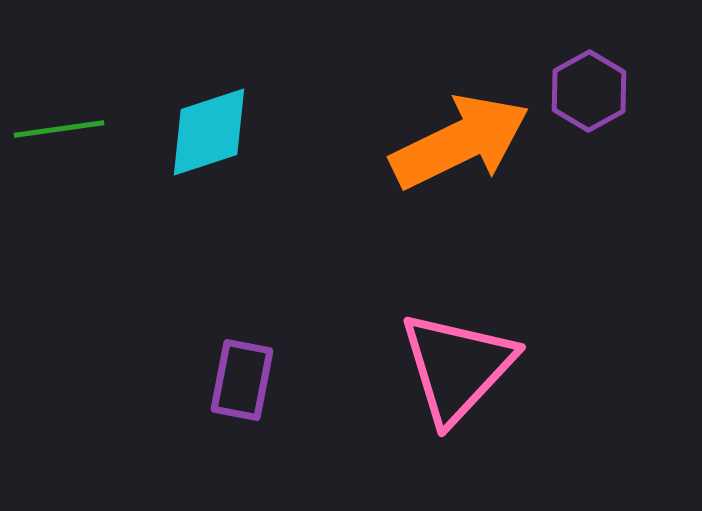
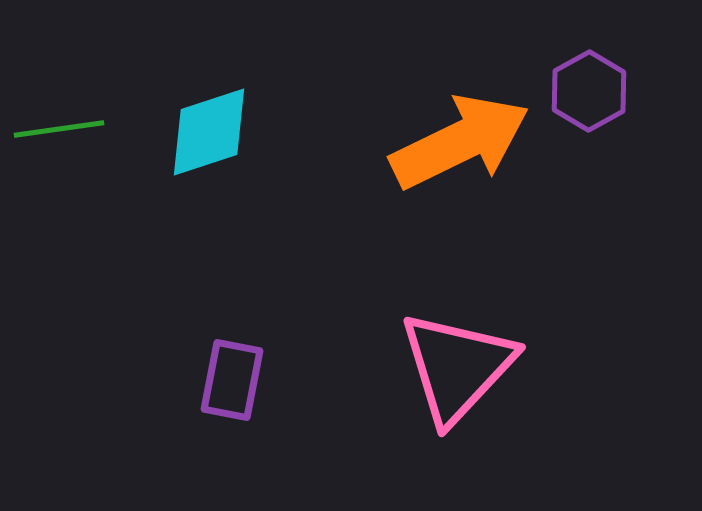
purple rectangle: moved 10 px left
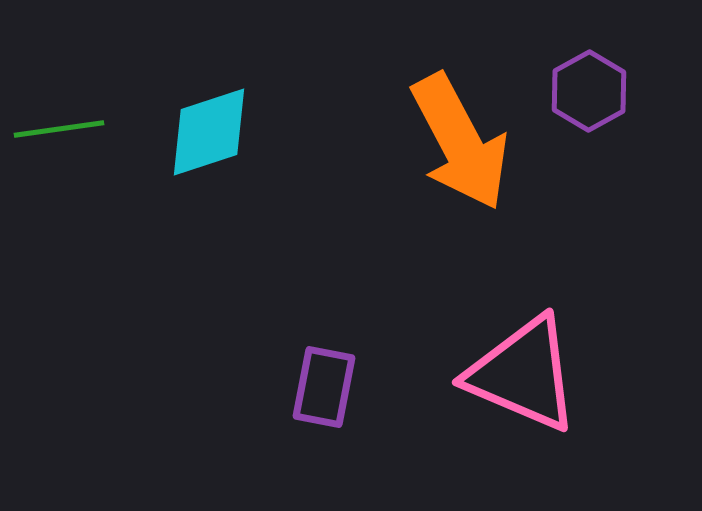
orange arrow: rotated 88 degrees clockwise
pink triangle: moved 66 px right, 7 px down; rotated 50 degrees counterclockwise
purple rectangle: moved 92 px right, 7 px down
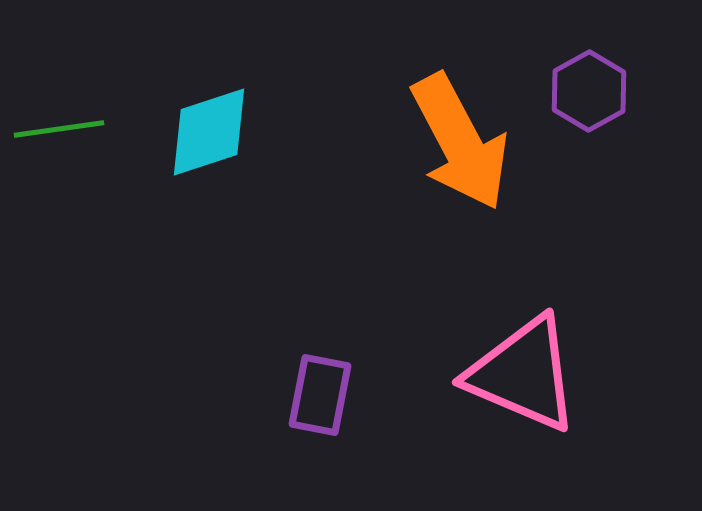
purple rectangle: moved 4 px left, 8 px down
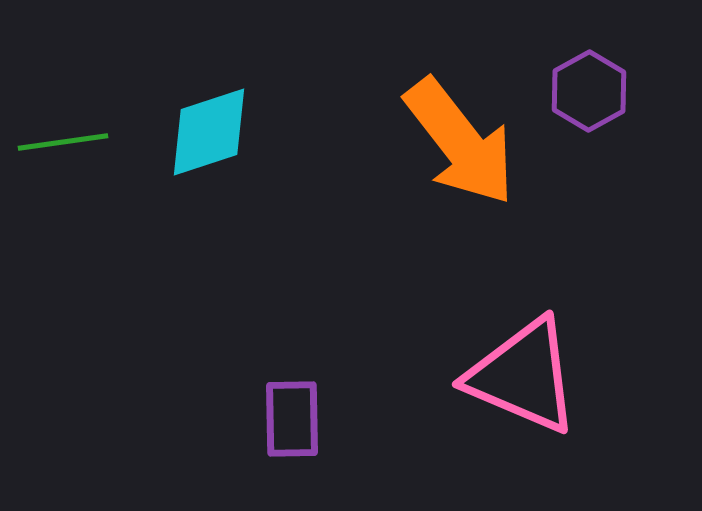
green line: moved 4 px right, 13 px down
orange arrow: rotated 10 degrees counterclockwise
pink triangle: moved 2 px down
purple rectangle: moved 28 px left, 24 px down; rotated 12 degrees counterclockwise
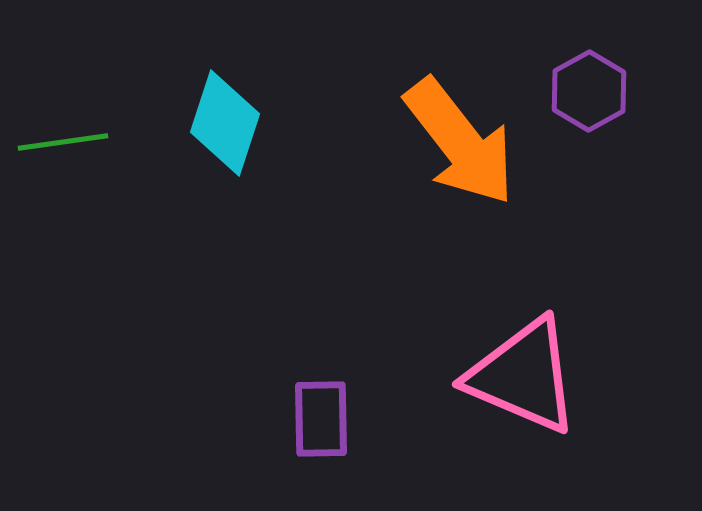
cyan diamond: moved 16 px right, 9 px up; rotated 54 degrees counterclockwise
purple rectangle: moved 29 px right
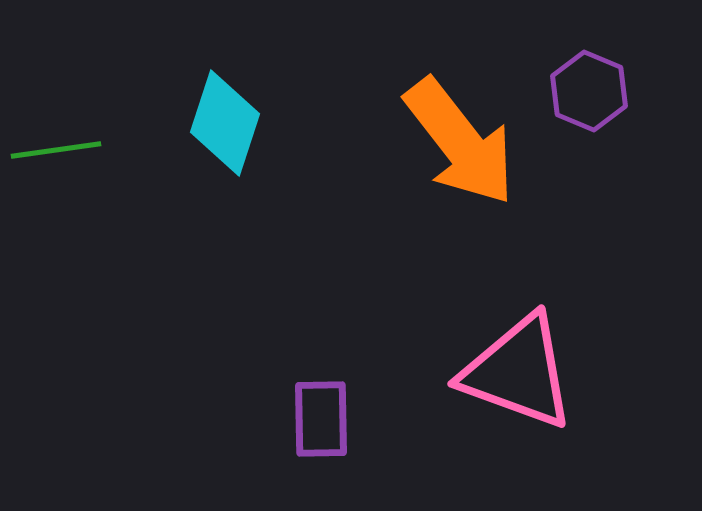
purple hexagon: rotated 8 degrees counterclockwise
green line: moved 7 px left, 8 px down
pink triangle: moved 5 px left, 4 px up; rotated 3 degrees counterclockwise
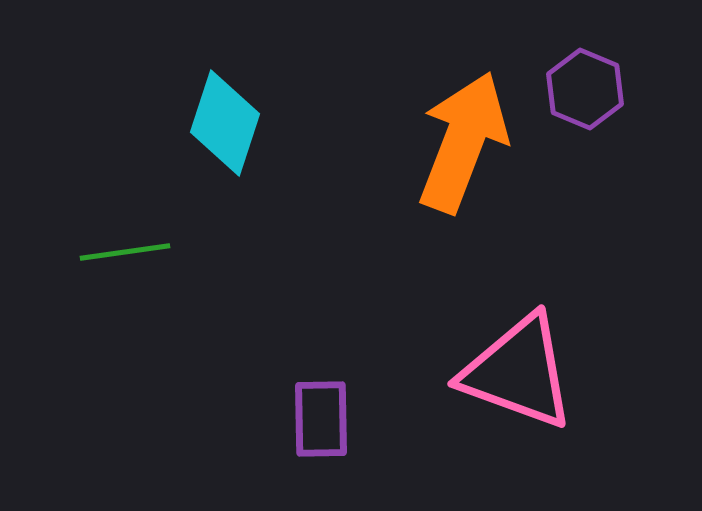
purple hexagon: moved 4 px left, 2 px up
orange arrow: moved 3 px right; rotated 121 degrees counterclockwise
green line: moved 69 px right, 102 px down
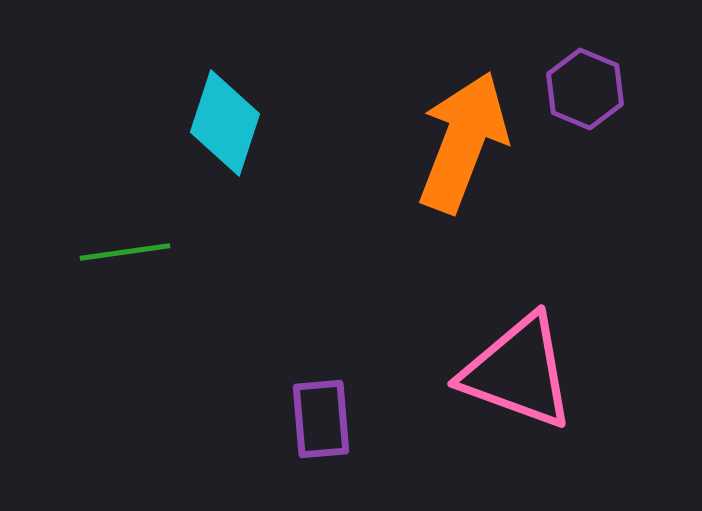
purple rectangle: rotated 4 degrees counterclockwise
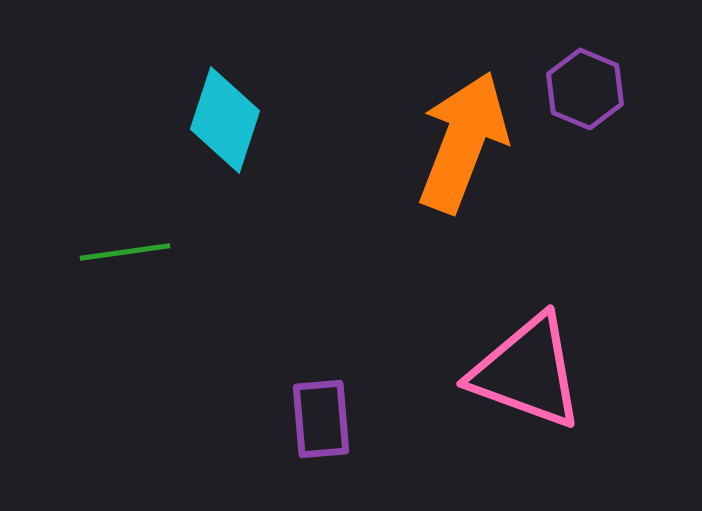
cyan diamond: moved 3 px up
pink triangle: moved 9 px right
